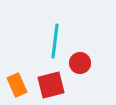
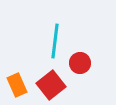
red square: rotated 24 degrees counterclockwise
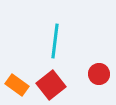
red circle: moved 19 px right, 11 px down
orange rectangle: rotated 30 degrees counterclockwise
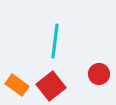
red square: moved 1 px down
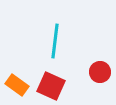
red circle: moved 1 px right, 2 px up
red square: rotated 28 degrees counterclockwise
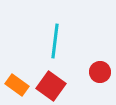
red square: rotated 12 degrees clockwise
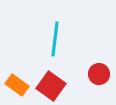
cyan line: moved 2 px up
red circle: moved 1 px left, 2 px down
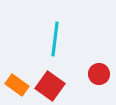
red square: moved 1 px left
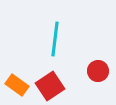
red circle: moved 1 px left, 3 px up
red square: rotated 20 degrees clockwise
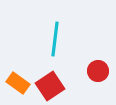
orange rectangle: moved 1 px right, 2 px up
